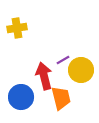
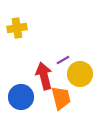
yellow circle: moved 1 px left, 4 px down
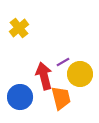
yellow cross: moved 2 px right; rotated 30 degrees counterclockwise
purple line: moved 2 px down
blue circle: moved 1 px left
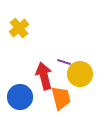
purple line: moved 1 px right; rotated 48 degrees clockwise
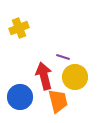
yellow cross: rotated 18 degrees clockwise
purple line: moved 1 px left, 5 px up
yellow circle: moved 5 px left, 3 px down
orange trapezoid: moved 3 px left, 3 px down
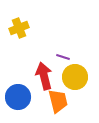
blue circle: moved 2 px left
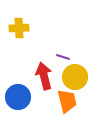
yellow cross: rotated 18 degrees clockwise
orange trapezoid: moved 9 px right
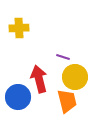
red arrow: moved 5 px left, 3 px down
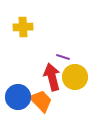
yellow cross: moved 4 px right, 1 px up
red arrow: moved 13 px right, 2 px up
orange trapezoid: moved 26 px left; rotated 30 degrees counterclockwise
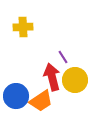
purple line: rotated 40 degrees clockwise
yellow circle: moved 3 px down
blue circle: moved 2 px left, 1 px up
orange trapezoid: rotated 100 degrees clockwise
